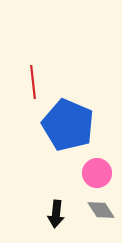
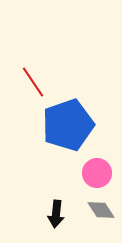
red line: rotated 28 degrees counterclockwise
blue pentagon: rotated 30 degrees clockwise
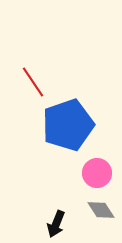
black arrow: moved 10 px down; rotated 16 degrees clockwise
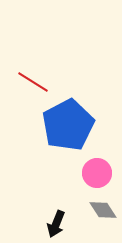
red line: rotated 24 degrees counterclockwise
blue pentagon: rotated 9 degrees counterclockwise
gray diamond: moved 2 px right
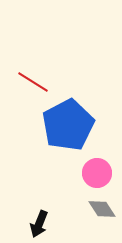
gray diamond: moved 1 px left, 1 px up
black arrow: moved 17 px left
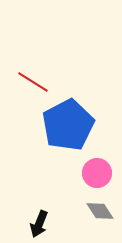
gray diamond: moved 2 px left, 2 px down
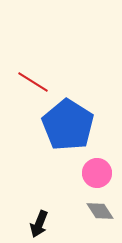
blue pentagon: rotated 12 degrees counterclockwise
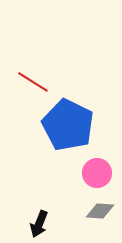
blue pentagon: rotated 6 degrees counterclockwise
gray diamond: rotated 52 degrees counterclockwise
